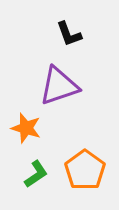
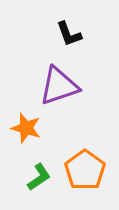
green L-shape: moved 3 px right, 3 px down
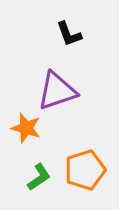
purple triangle: moved 2 px left, 5 px down
orange pentagon: rotated 18 degrees clockwise
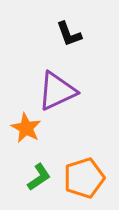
purple triangle: rotated 6 degrees counterclockwise
orange star: rotated 12 degrees clockwise
orange pentagon: moved 1 px left, 8 px down
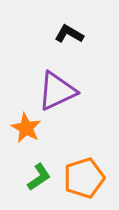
black L-shape: rotated 140 degrees clockwise
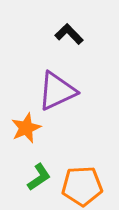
black L-shape: rotated 16 degrees clockwise
orange star: rotated 20 degrees clockwise
orange pentagon: moved 2 px left, 8 px down; rotated 15 degrees clockwise
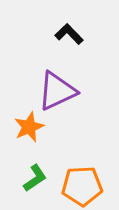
orange star: moved 3 px right, 1 px up
green L-shape: moved 4 px left, 1 px down
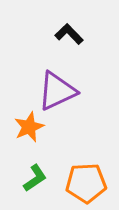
orange pentagon: moved 4 px right, 3 px up
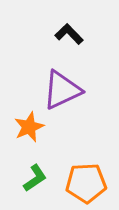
purple triangle: moved 5 px right, 1 px up
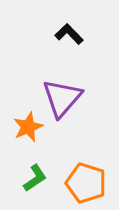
purple triangle: moved 8 px down; rotated 24 degrees counterclockwise
orange star: moved 1 px left
orange pentagon: rotated 21 degrees clockwise
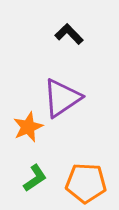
purple triangle: rotated 15 degrees clockwise
orange pentagon: rotated 15 degrees counterclockwise
